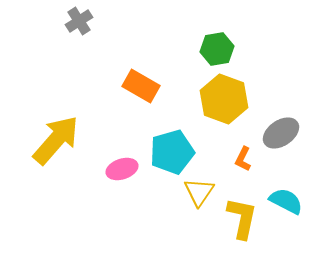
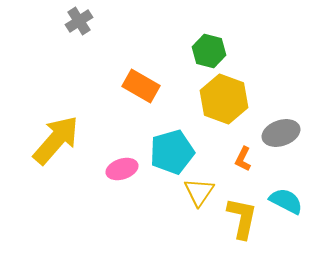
green hexagon: moved 8 px left, 2 px down; rotated 24 degrees clockwise
gray ellipse: rotated 15 degrees clockwise
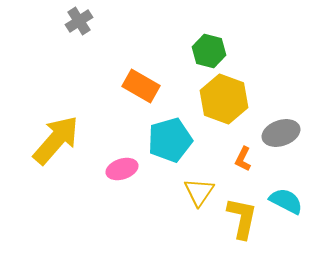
cyan pentagon: moved 2 px left, 12 px up
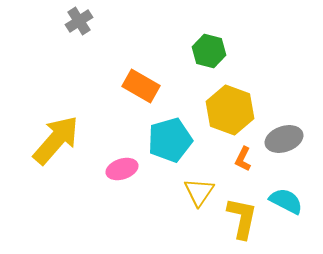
yellow hexagon: moved 6 px right, 11 px down
gray ellipse: moved 3 px right, 6 px down
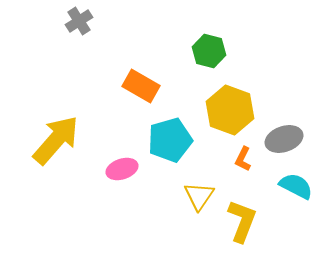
yellow triangle: moved 4 px down
cyan semicircle: moved 10 px right, 15 px up
yellow L-shape: moved 3 px down; rotated 9 degrees clockwise
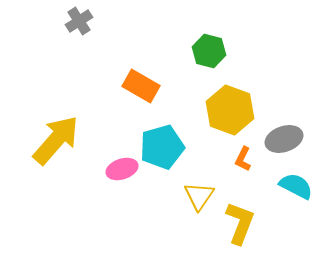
cyan pentagon: moved 8 px left, 7 px down
yellow L-shape: moved 2 px left, 2 px down
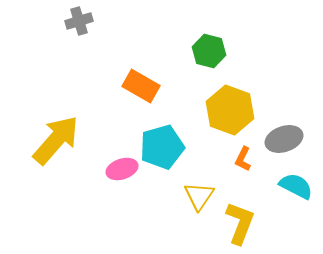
gray cross: rotated 16 degrees clockwise
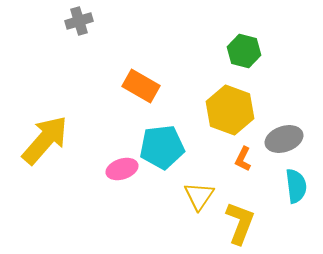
green hexagon: moved 35 px right
yellow arrow: moved 11 px left
cyan pentagon: rotated 9 degrees clockwise
cyan semicircle: rotated 56 degrees clockwise
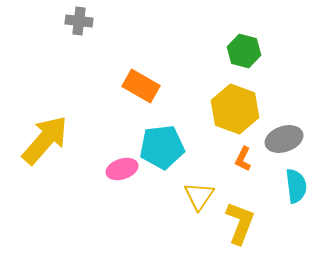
gray cross: rotated 24 degrees clockwise
yellow hexagon: moved 5 px right, 1 px up
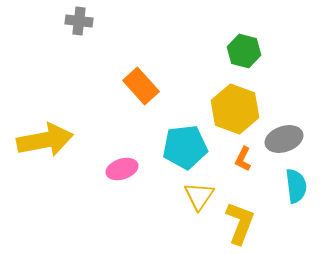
orange rectangle: rotated 18 degrees clockwise
yellow arrow: rotated 38 degrees clockwise
cyan pentagon: moved 23 px right
